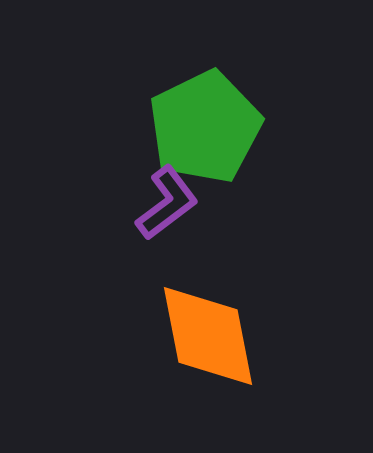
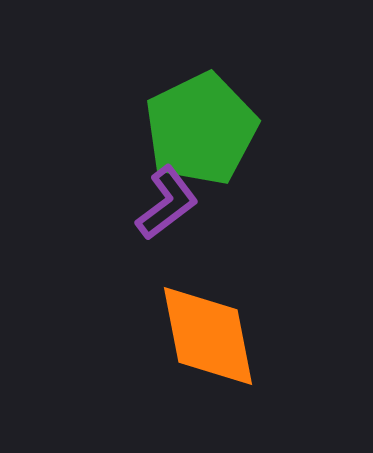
green pentagon: moved 4 px left, 2 px down
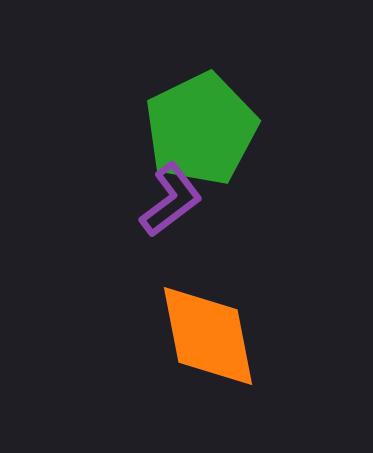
purple L-shape: moved 4 px right, 3 px up
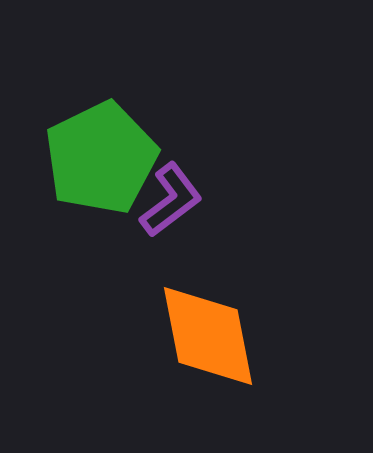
green pentagon: moved 100 px left, 29 px down
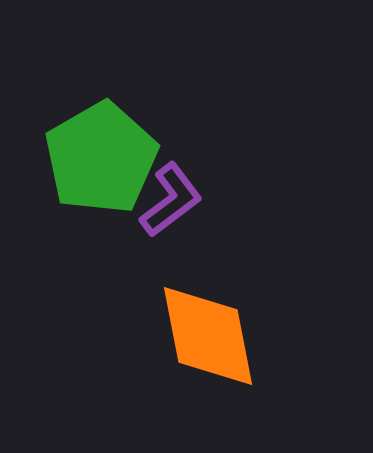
green pentagon: rotated 4 degrees counterclockwise
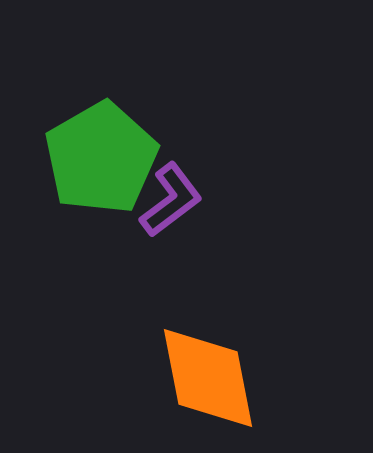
orange diamond: moved 42 px down
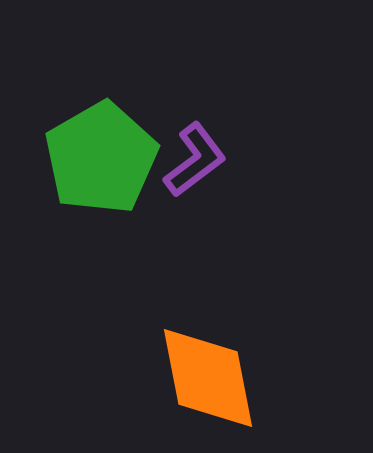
purple L-shape: moved 24 px right, 40 px up
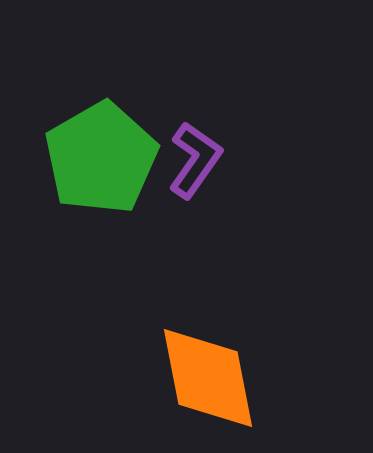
purple L-shape: rotated 18 degrees counterclockwise
